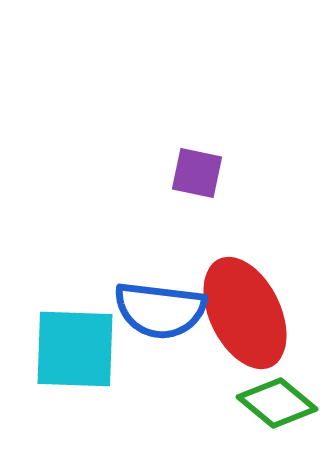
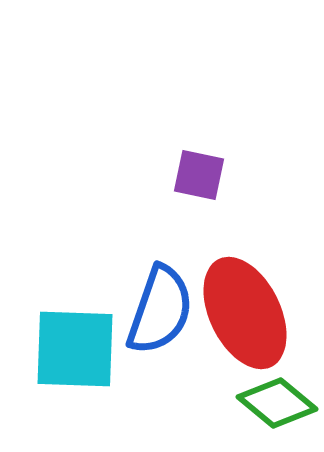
purple square: moved 2 px right, 2 px down
blue semicircle: rotated 78 degrees counterclockwise
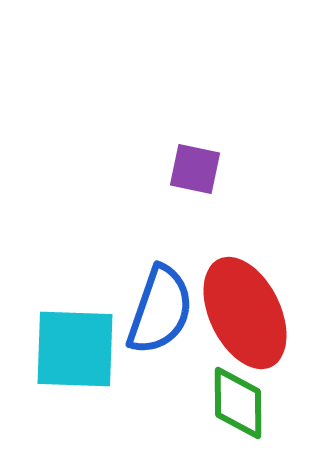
purple square: moved 4 px left, 6 px up
green diamond: moved 39 px left; rotated 50 degrees clockwise
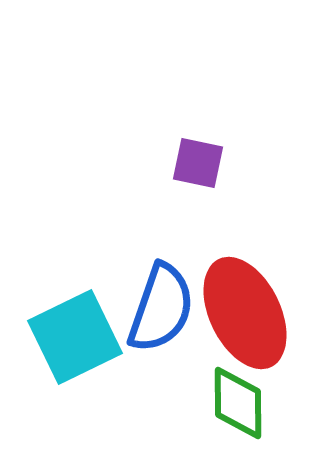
purple square: moved 3 px right, 6 px up
blue semicircle: moved 1 px right, 2 px up
cyan square: moved 12 px up; rotated 28 degrees counterclockwise
